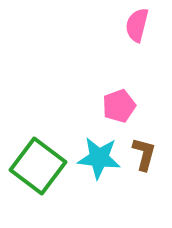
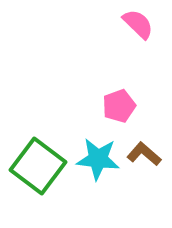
pink semicircle: moved 1 px right, 1 px up; rotated 120 degrees clockwise
brown L-shape: rotated 64 degrees counterclockwise
cyan star: moved 1 px left, 1 px down
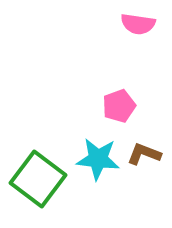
pink semicircle: rotated 144 degrees clockwise
brown L-shape: rotated 20 degrees counterclockwise
green square: moved 13 px down
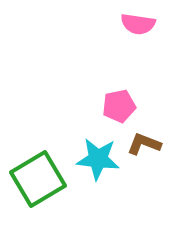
pink pentagon: rotated 8 degrees clockwise
brown L-shape: moved 10 px up
green square: rotated 22 degrees clockwise
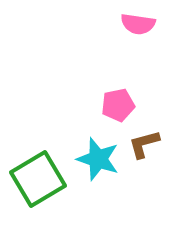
pink pentagon: moved 1 px left, 1 px up
brown L-shape: rotated 36 degrees counterclockwise
cyan star: rotated 12 degrees clockwise
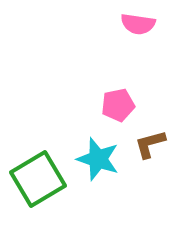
brown L-shape: moved 6 px right
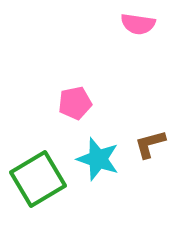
pink pentagon: moved 43 px left, 2 px up
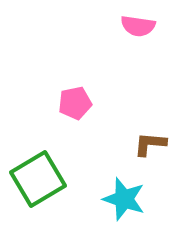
pink semicircle: moved 2 px down
brown L-shape: rotated 20 degrees clockwise
cyan star: moved 26 px right, 40 px down
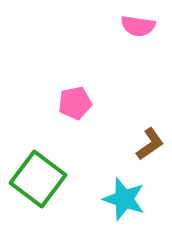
brown L-shape: rotated 140 degrees clockwise
green square: rotated 22 degrees counterclockwise
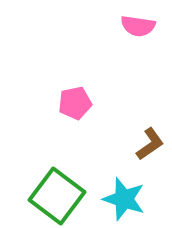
green square: moved 19 px right, 17 px down
